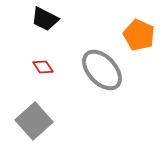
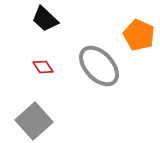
black trapezoid: rotated 16 degrees clockwise
gray ellipse: moved 3 px left, 4 px up
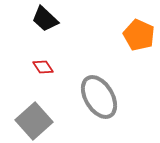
gray ellipse: moved 31 px down; rotated 12 degrees clockwise
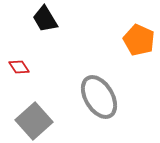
black trapezoid: rotated 16 degrees clockwise
orange pentagon: moved 5 px down
red diamond: moved 24 px left
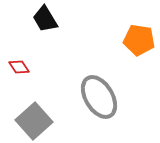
orange pentagon: rotated 16 degrees counterclockwise
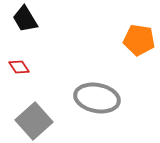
black trapezoid: moved 20 px left
gray ellipse: moved 2 px left, 1 px down; rotated 48 degrees counterclockwise
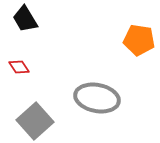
gray square: moved 1 px right
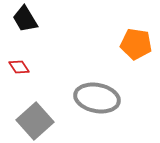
orange pentagon: moved 3 px left, 4 px down
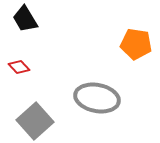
red diamond: rotated 10 degrees counterclockwise
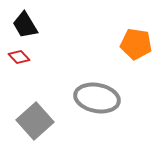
black trapezoid: moved 6 px down
red diamond: moved 10 px up
